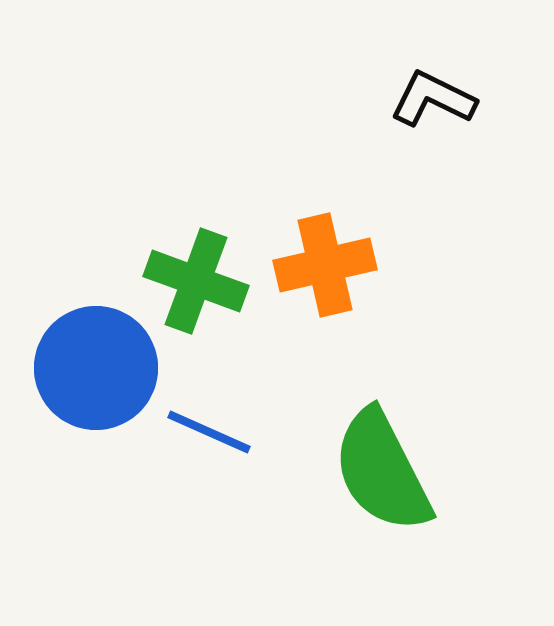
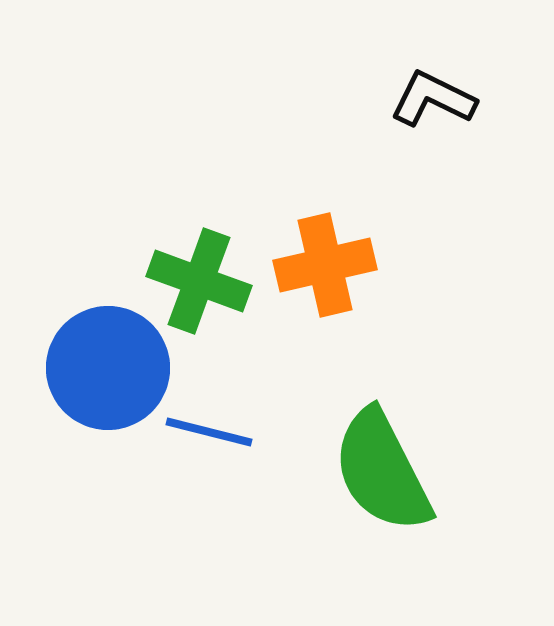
green cross: moved 3 px right
blue circle: moved 12 px right
blue line: rotated 10 degrees counterclockwise
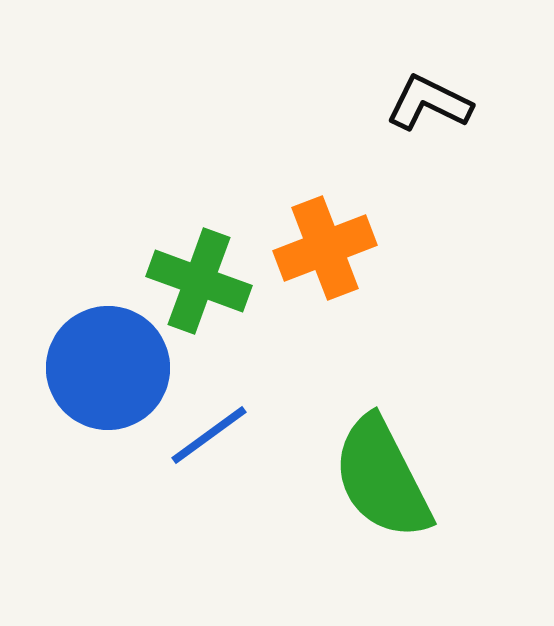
black L-shape: moved 4 px left, 4 px down
orange cross: moved 17 px up; rotated 8 degrees counterclockwise
blue line: moved 3 px down; rotated 50 degrees counterclockwise
green semicircle: moved 7 px down
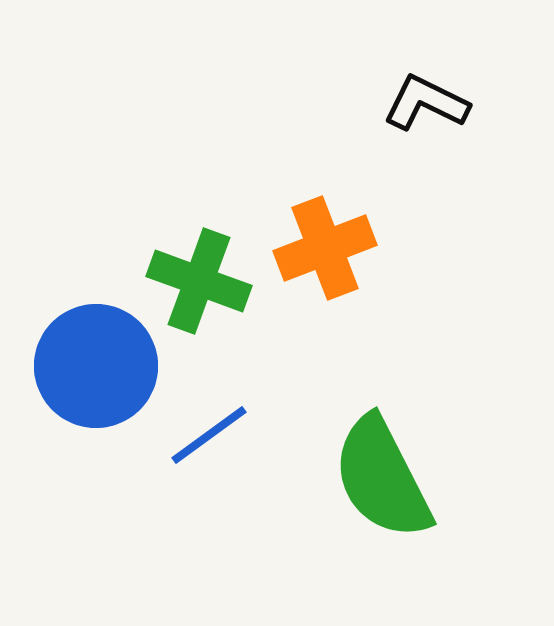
black L-shape: moved 3 px left
blue circle: moved 12 px left, 2 px up
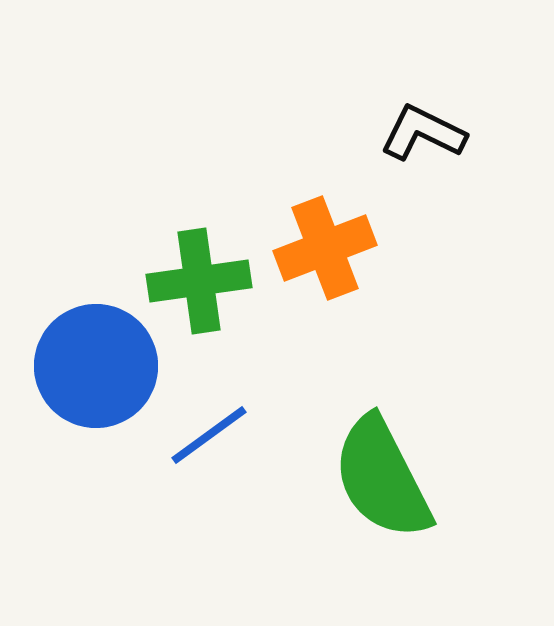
black L-shape: moved 3 px left, 30 px down
green cross: rotated 28 degrees counterclockwise
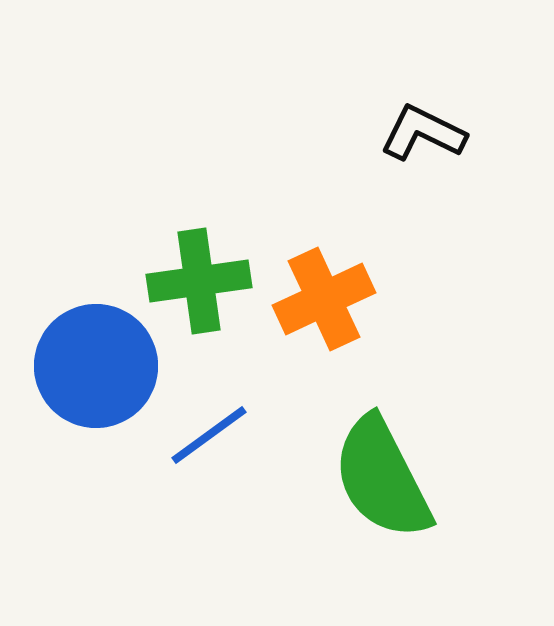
orange cross: moved 1 px left, 51 px down; rotated 4 degrees counterclockwise
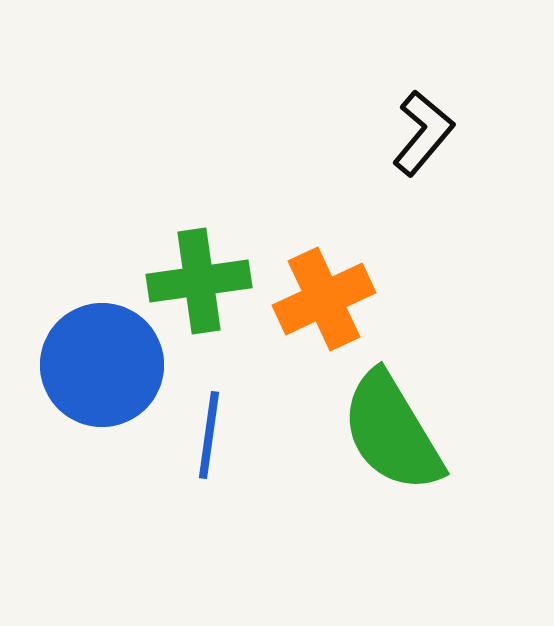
black L-shape: rotated 104 degrees clockwise
blue circle: moved 6 px right, 1 px up
blue line: rotated 46 degrees counterclockwise
green semicircle: moved 10 px right, 46 px up; rotated 4 degrees counterclockwise
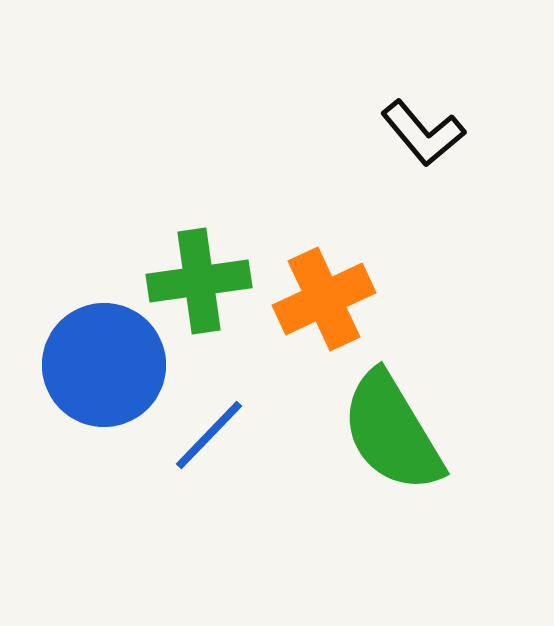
black L-shape: rotated 100 degrees clockwise
blue circle: moved 2 px right
blue line: rotated 36 degrees clockwise
